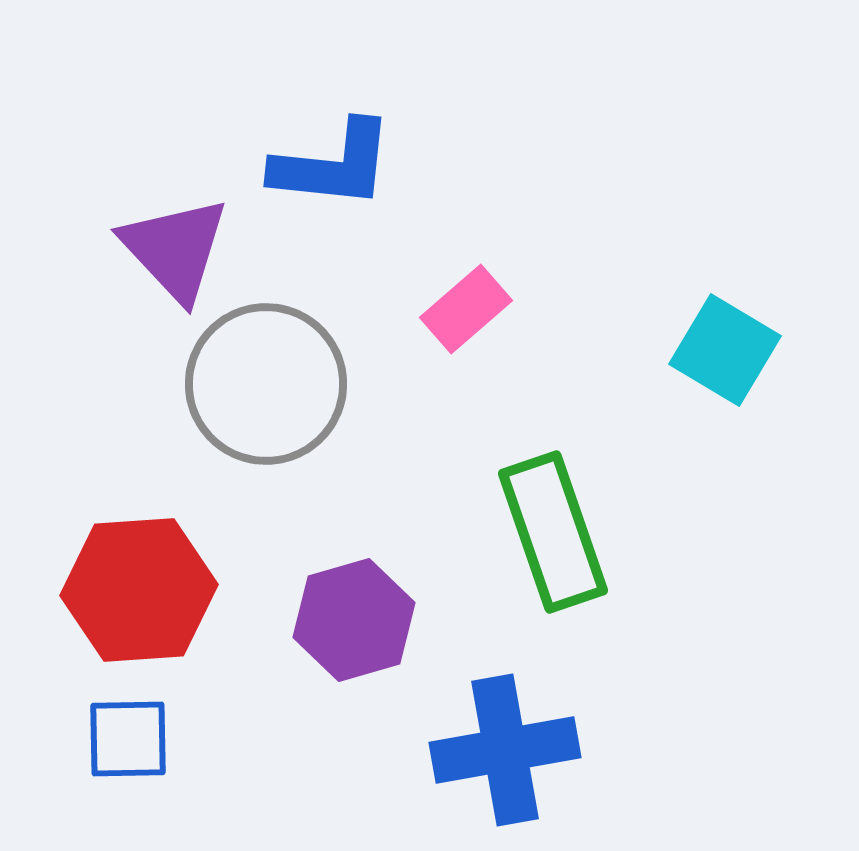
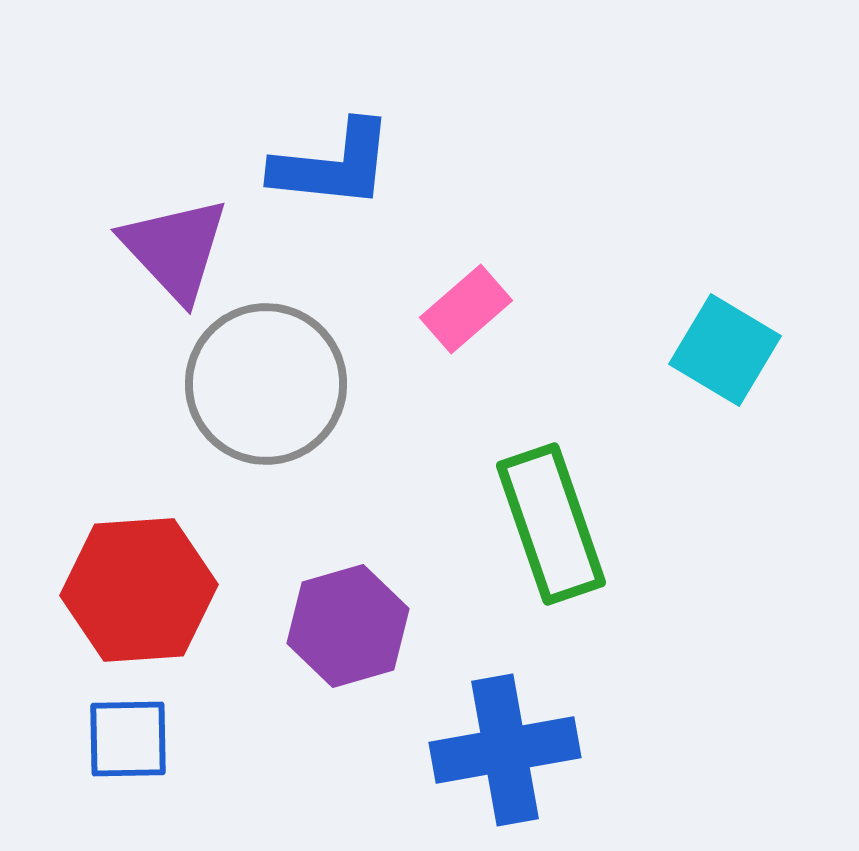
green rectangle: moved 2 px left, 8 px up
purple hexagon: moved 6 px left, 6 px down
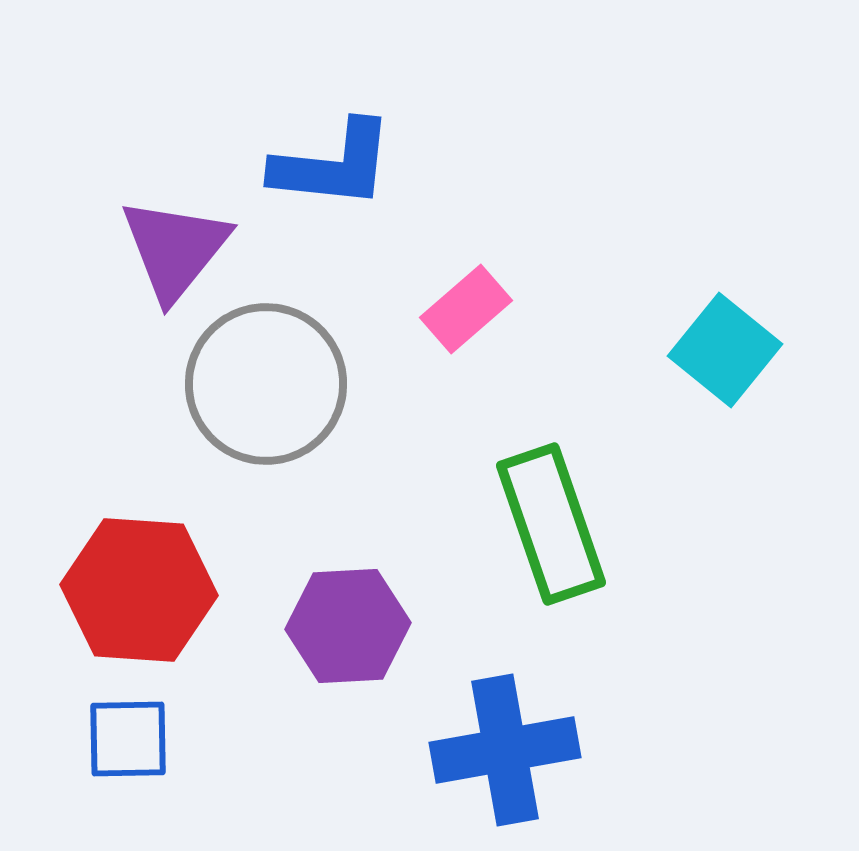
purple triangle: rotated 22 degrees clockwise
cyan square: rotated 8 degrees clockwise
red hexagon: rotated 8 degrees clockwise
purple hexagon: rotated 13 degrees clockwise
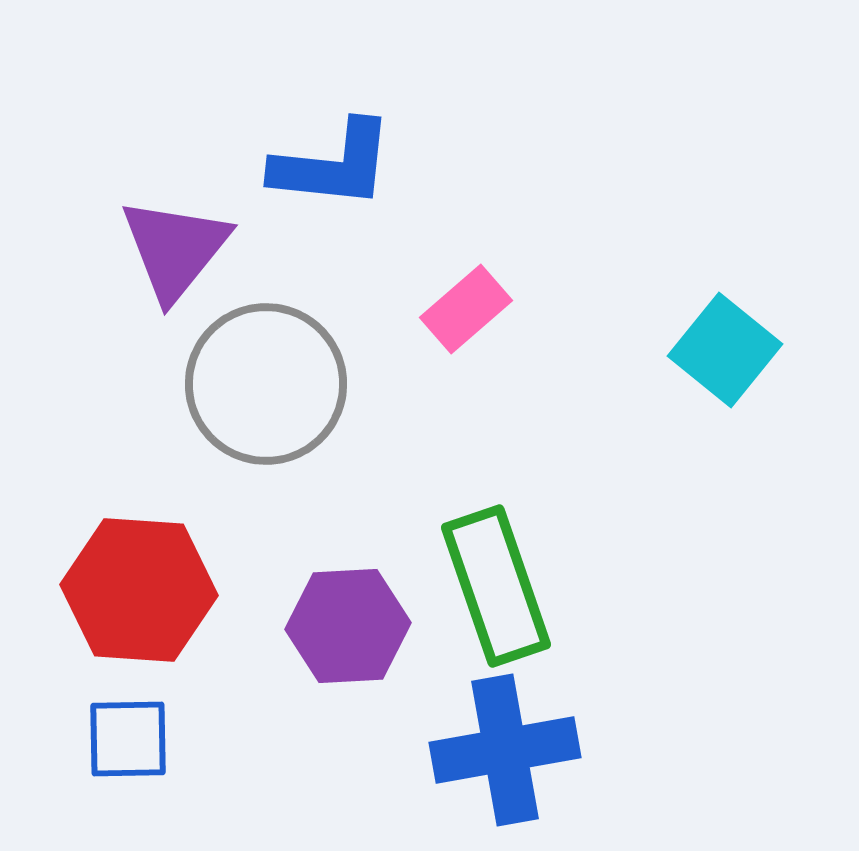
green rectangle: moved 55 px left, 62 px down
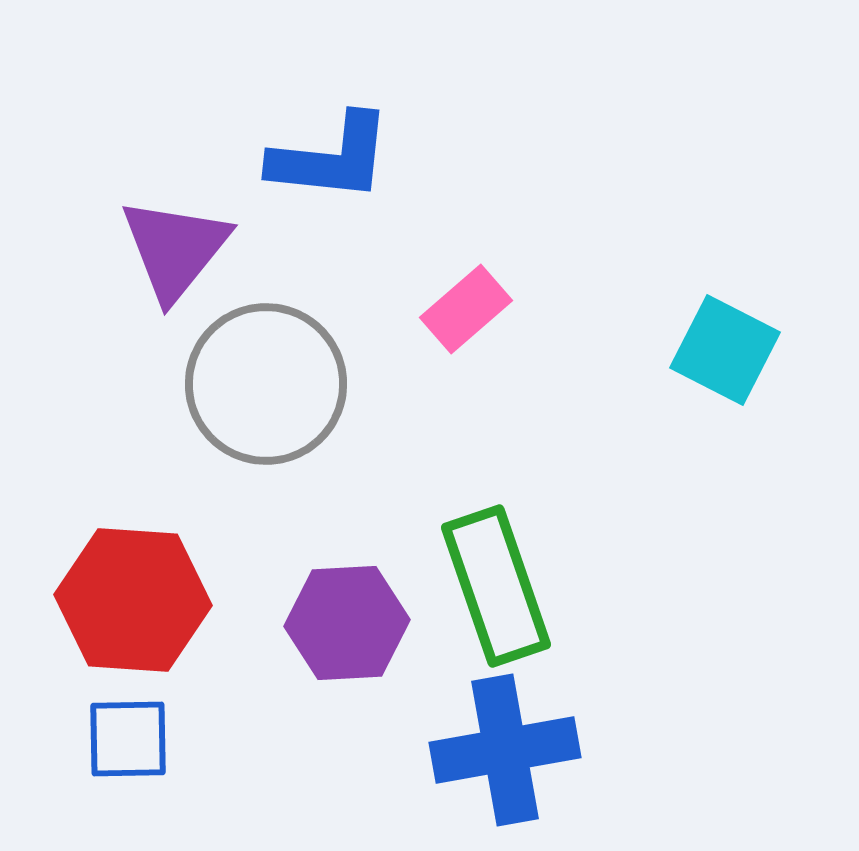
blue L-shape: moved 2 px left, 7 px up
cyan square: rotated 12 degrees counterclockwise
red hexagon: moved 6 px left, 10 px down
purple hexagon: moved 1 px left, 3 px up
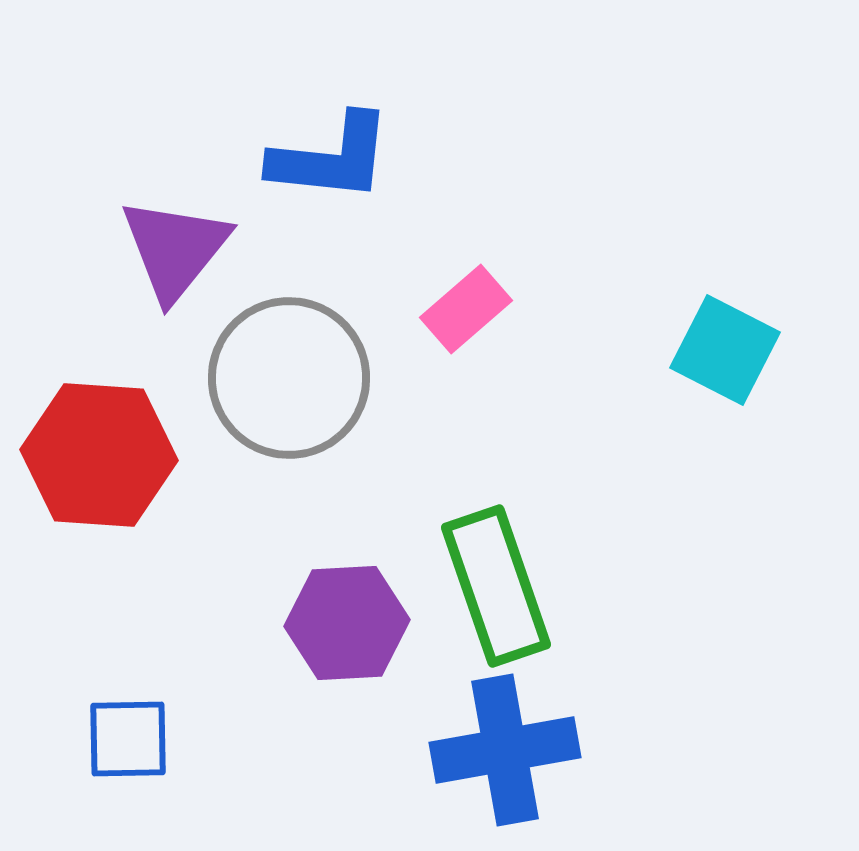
gray circle: moved 23 px right, 6 px up
red hexagon: moved 34 px left, 145 px up
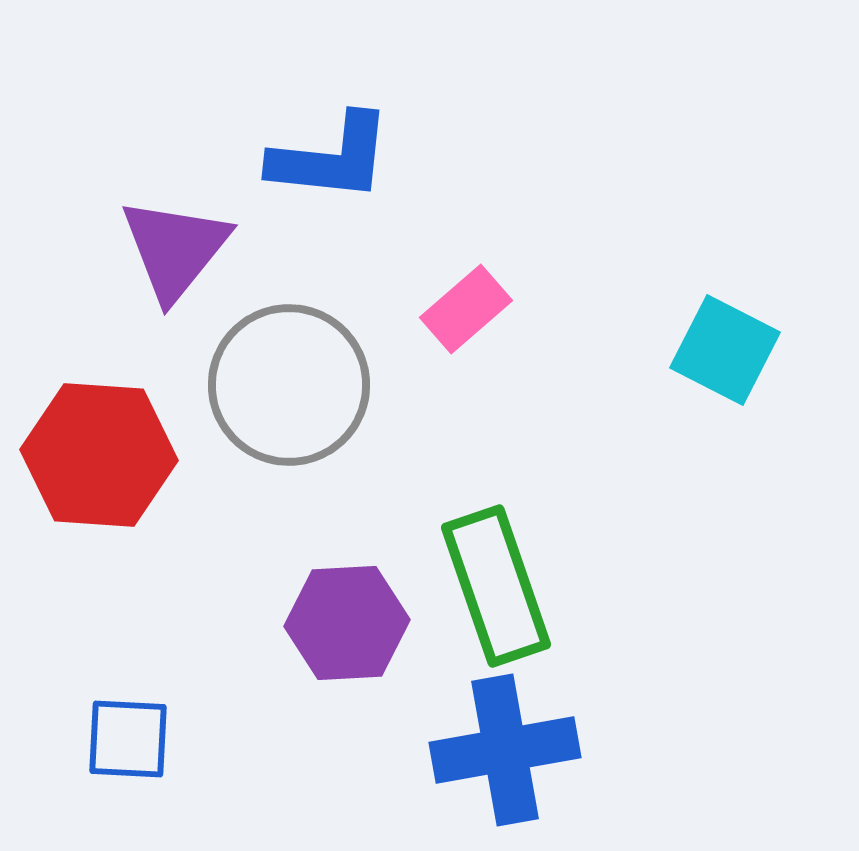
gray circle: moved 7 px down
blue square: rotated 4 degrees clockwise
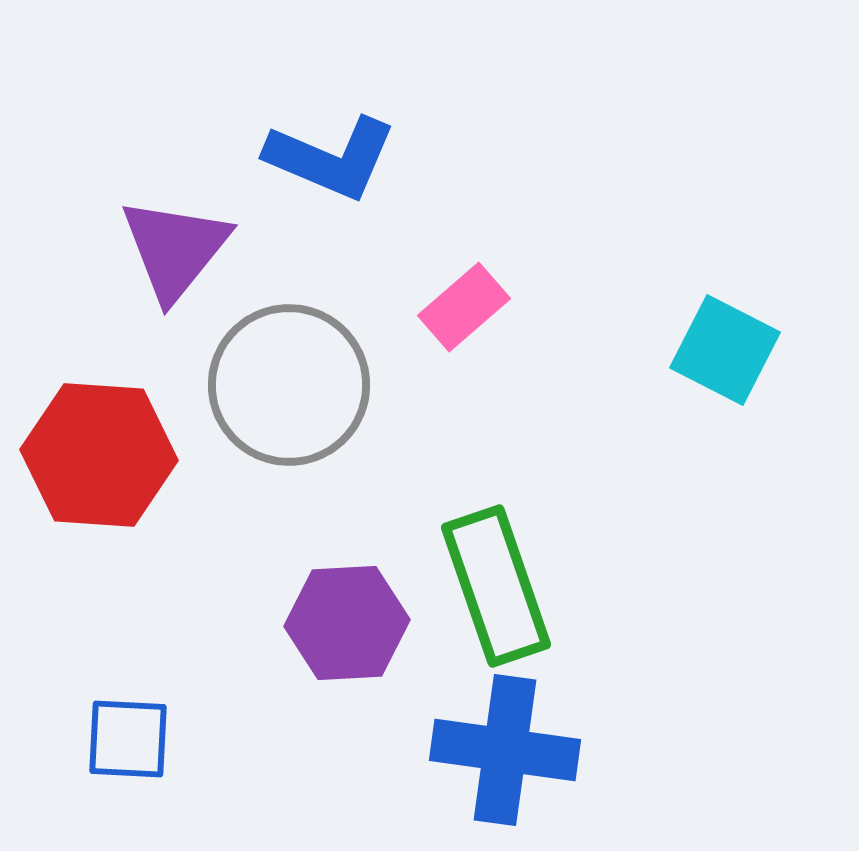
blue L-shape: rotated 17 degrees clockwise
pink rectangle: moved 2 px left, 2 px up
blue cross: rotated 18 degrees clockwise
